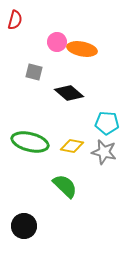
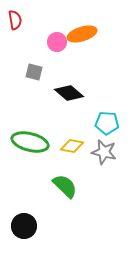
red semicircle: rotated 24 degrees counterclockwise
orange ellipse: moved 15 px up; rotated 28 degrees counterclockwise
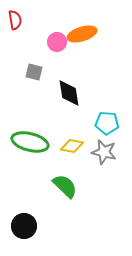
black diamond: rotated 40 degrees clockwise
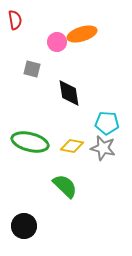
gray square: moved 2 px left, 3 px up
gray star: moved 1 px left, 4 px up
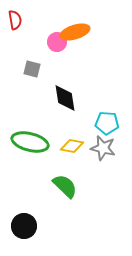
orange ellipse: moved 7 px left, 2 px up
black diamond: moved 4 px left, 5 px down
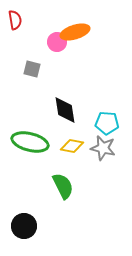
black diamond: moved 12 px down
green semicircle: moved 2 px left; rotated 20 degrees clockwise
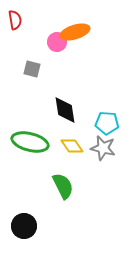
yellow diamond: rotated 45 degrees clockwise
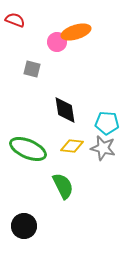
red semicircle: rotated 60 degrees counterclockwise
orange ellipse: moved 1 px right
green ellipse: moved 2 px left, 7 px down; rotated 9 degrees clockwise
yellow diamond: rotated 50 degrees counterclockwise
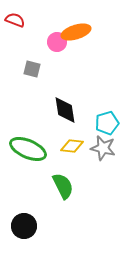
cyan pentagon: rotated 20 degrees counterclockwise
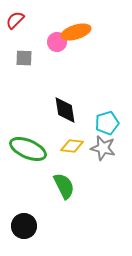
red semicircle: rotated 66 degrees counterclockwise
gray square: moved 8 px left, 11 px up; rotated 12 degrees counterclockwise
green semicircle: moved 1 px right
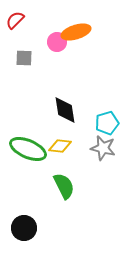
yellow diamond: moved 12 px left
black circle: moved 2 px down
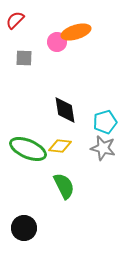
cyan pentagon: moved 2 px left, 1 px up
